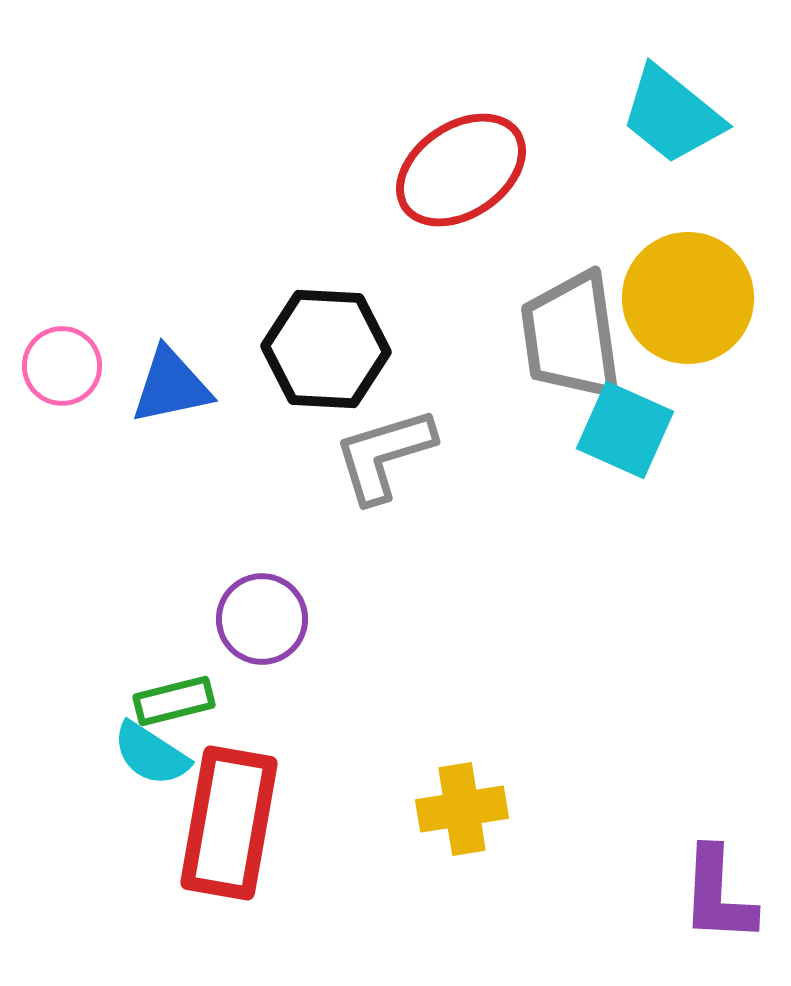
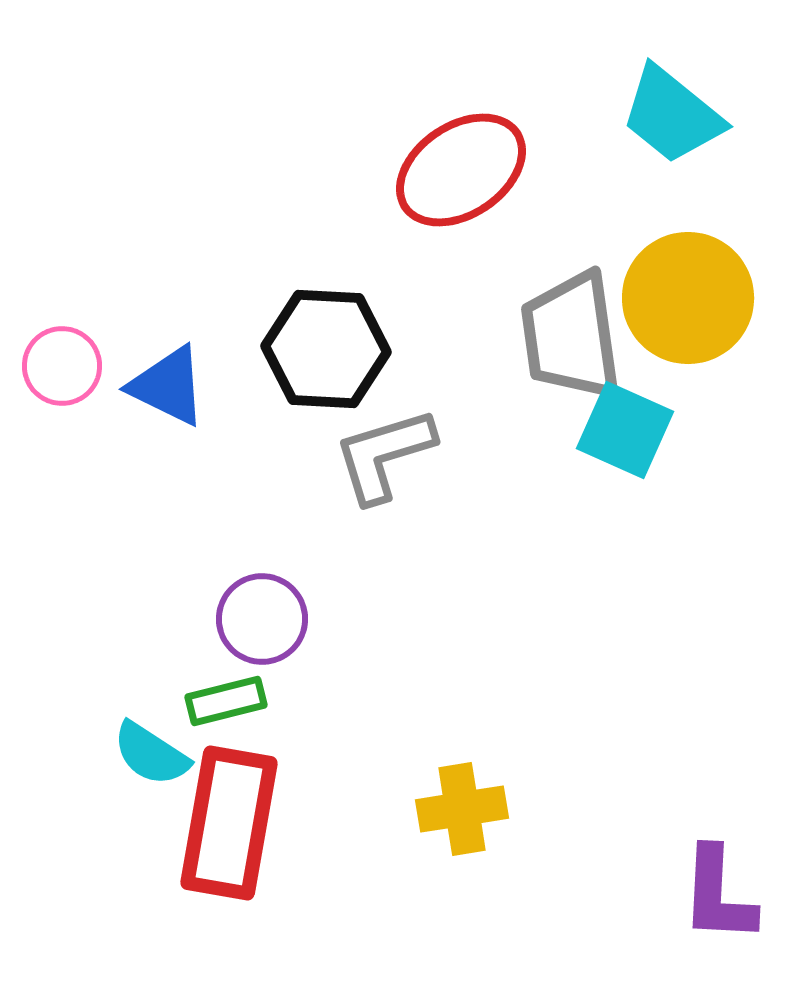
blue triangle: moved 3 px left; rotated 38 degrees clockwise
green rectangle: moved 52 px right
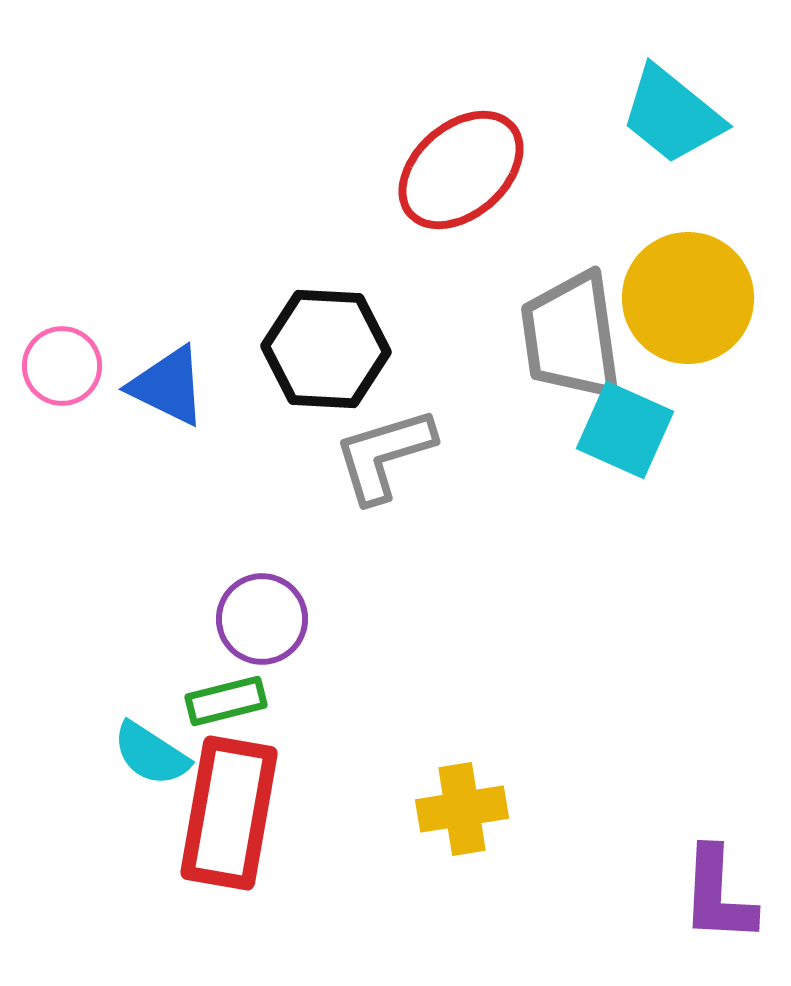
red ellipse: rotated 7 degrees counterclockwise
red rectangle: moved 10 px up
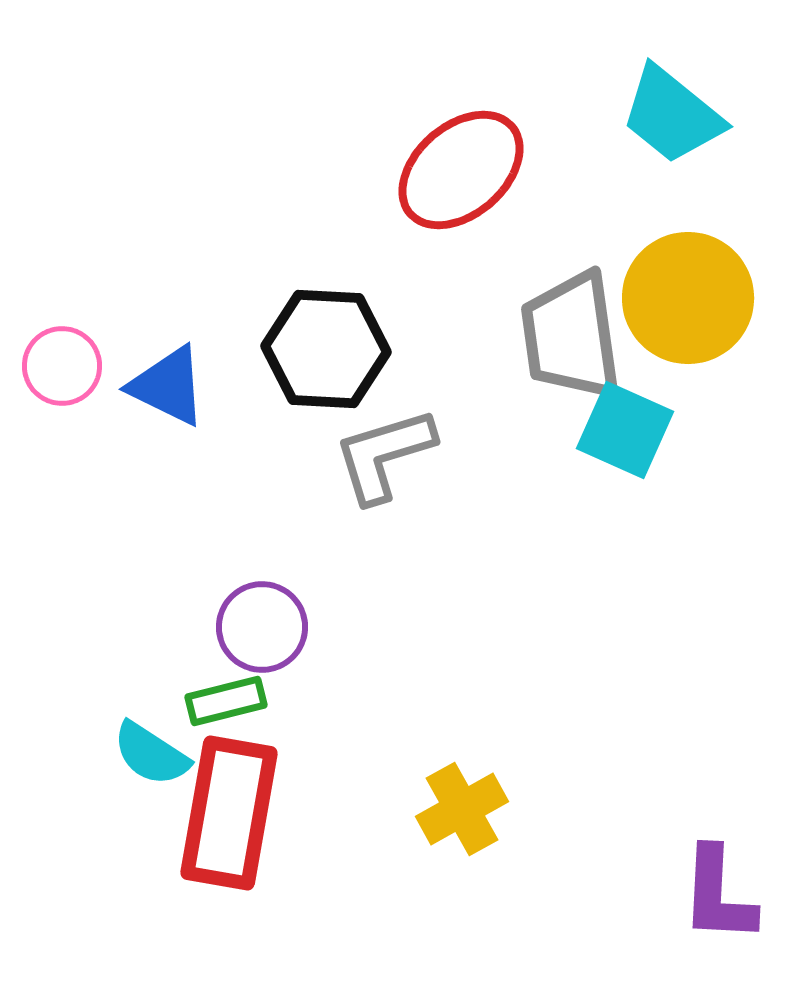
purple circle: moved 8 px down
yellow cross: rotated 20 degrees counterclockwise
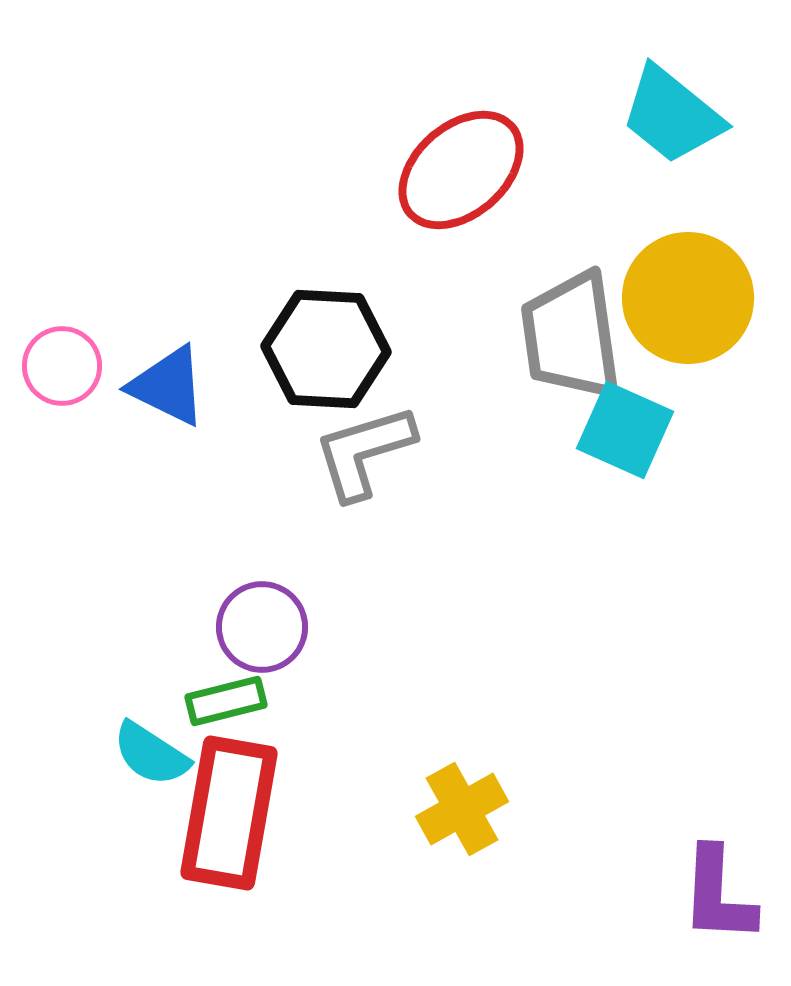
gray L-shape: moved 20 px left, 3 px up
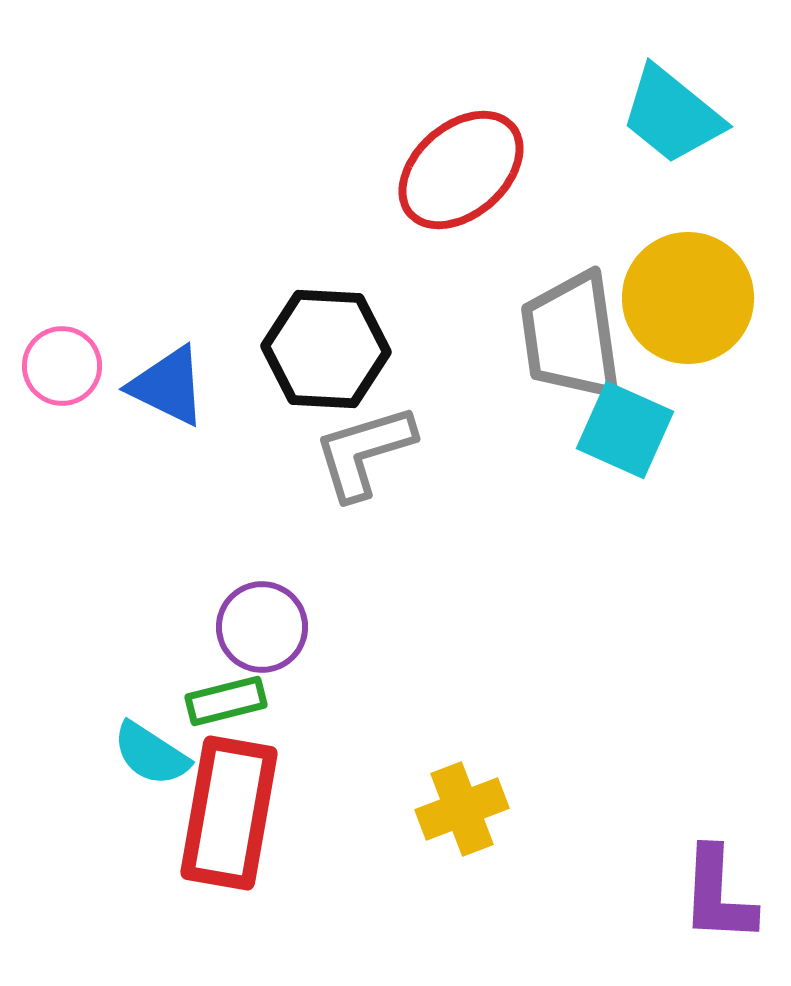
yellow cross: rotated 8 degrees clockwise
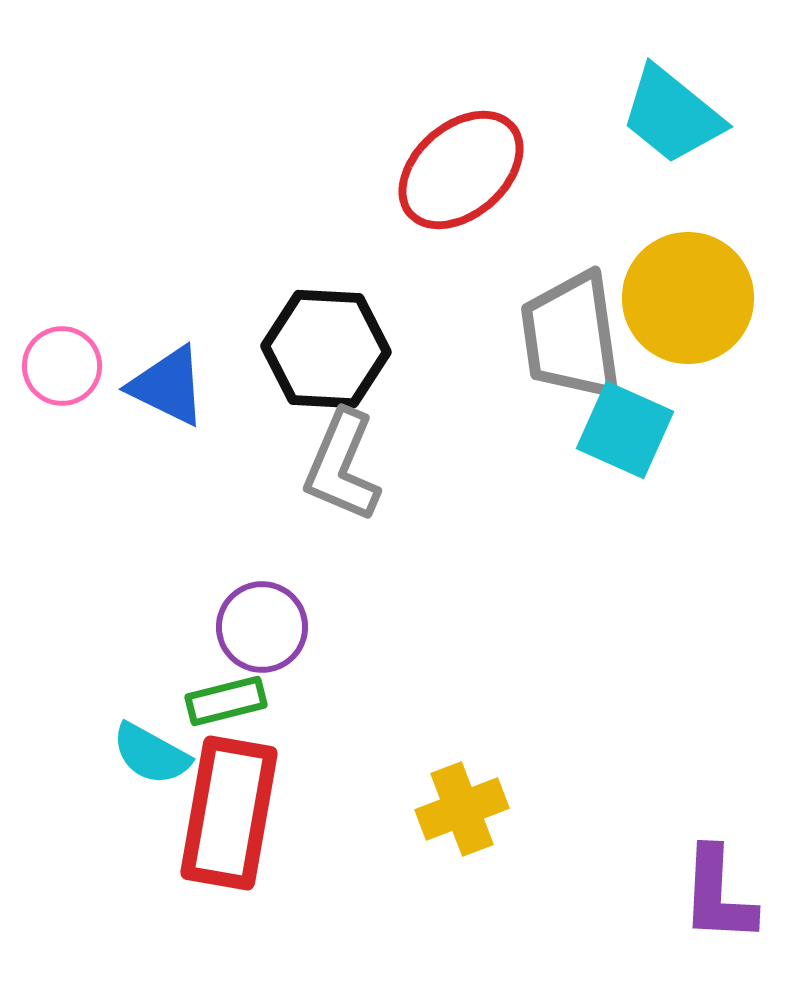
gray L-shape: moved 22 px left, 14 px down; rotated 50 degrees counterclockwise
cyan semicircle: rotated 4 degrees counterclockwise
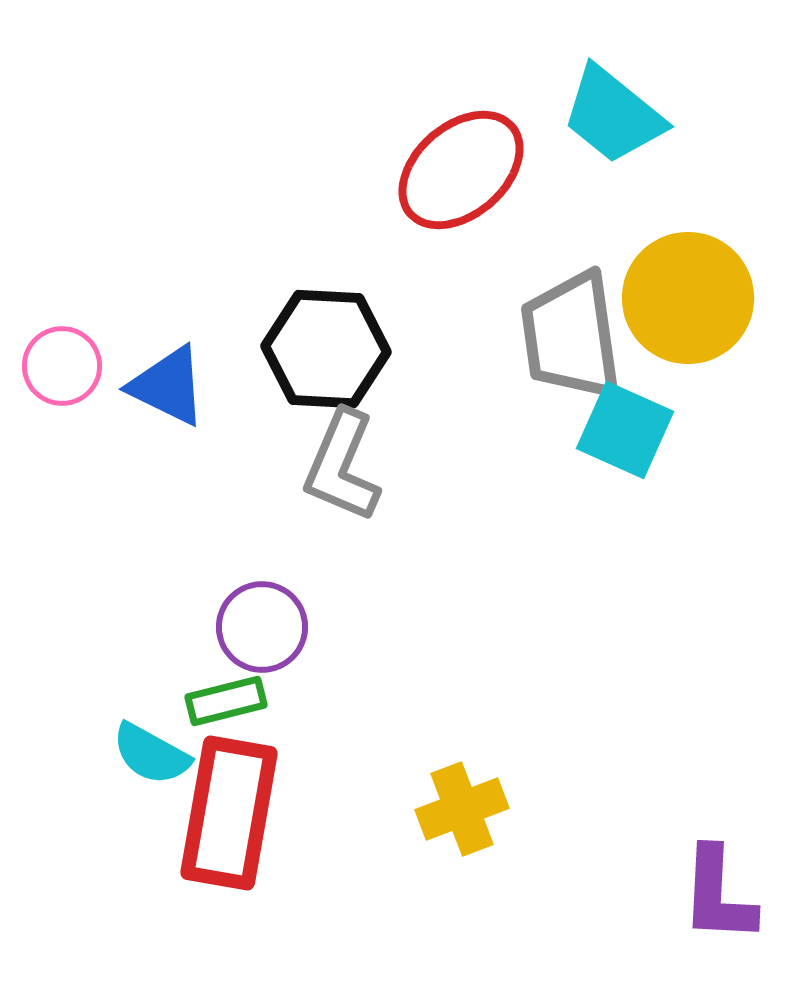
cyan trapezoid: moved 59 px left
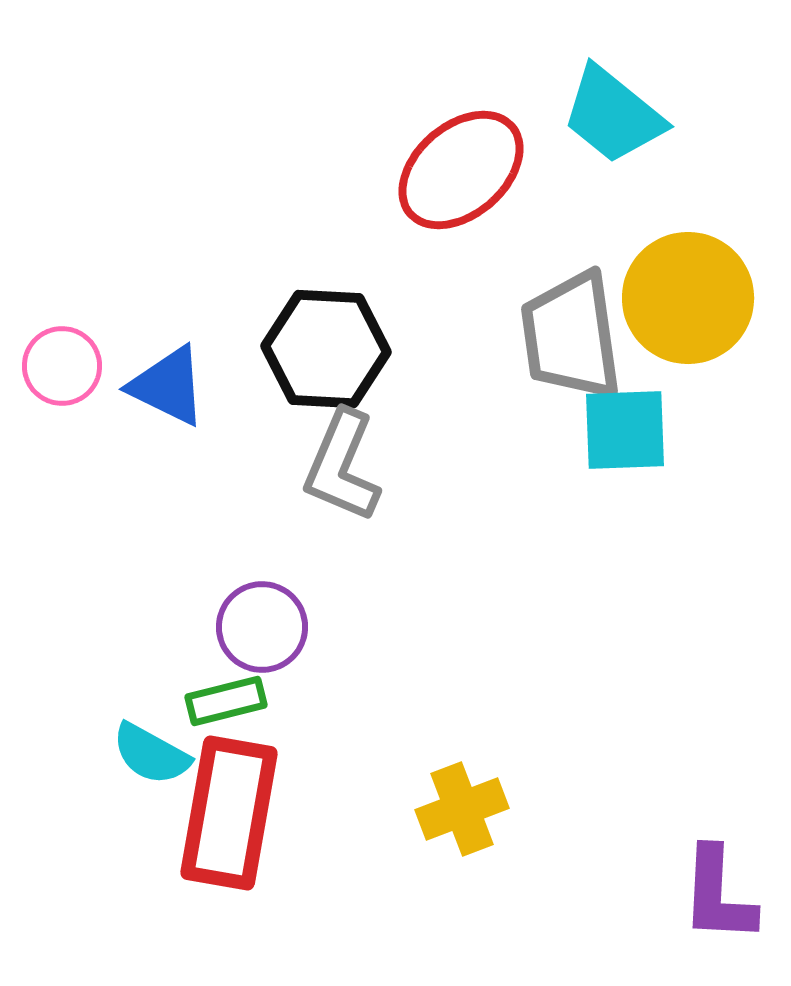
cyan square: rotated 26 degrees counterclockwise
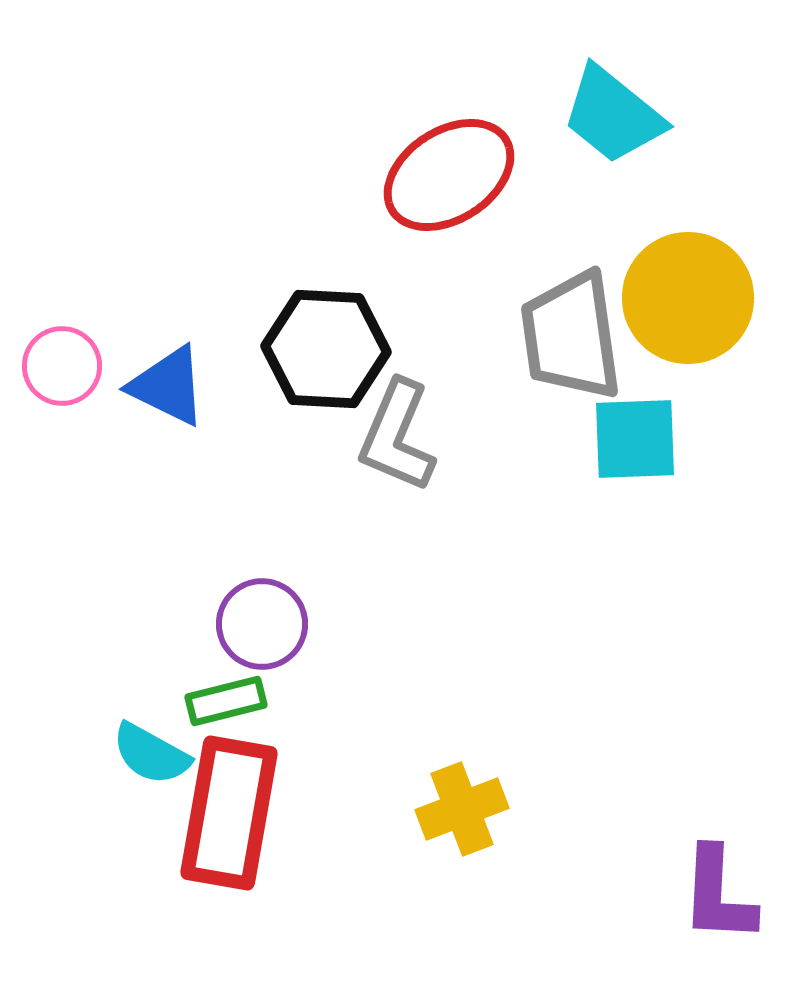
red ellipse: moved 12 px left, 5 px down; rotated 8 degrees clockwise
cyan square: moved 10 px right, 9 px down
gray L-shape: moved 55 px right, 30 px up
purple circle: moved 3 px up
